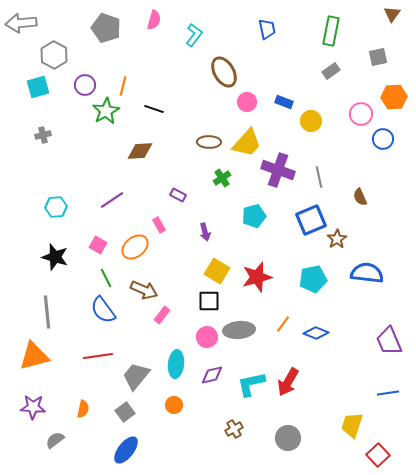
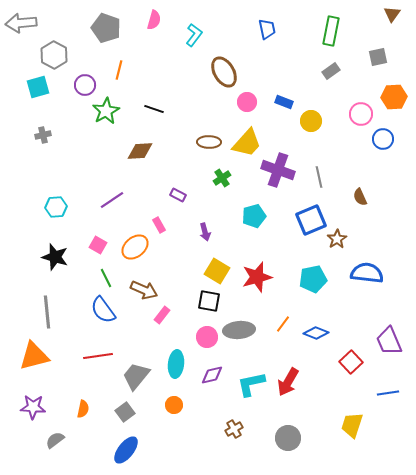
orange line at (123, 86): moved 4 px left, 16 px up
black square at (209, 301): rotated 10 degrees clockwise
red square at (378, 455): moved 27 px left, 93 px up
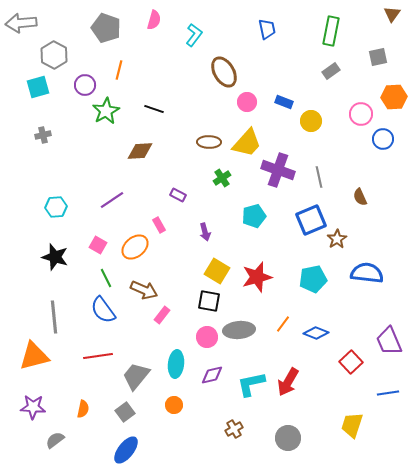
gray line at (47, 312): moved 7 px right, 5 px down
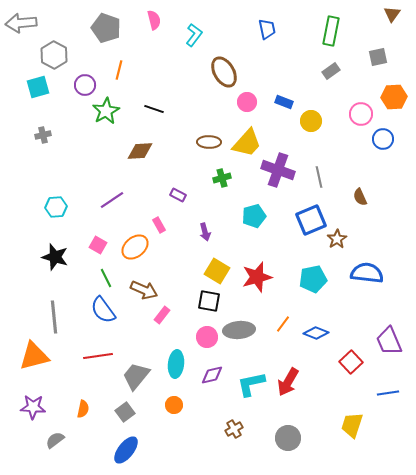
pink semicircle at (154, 20): rotated 30 degrees counterclockwise
green cross at (222, 178): rotated 18 degrees clockwise
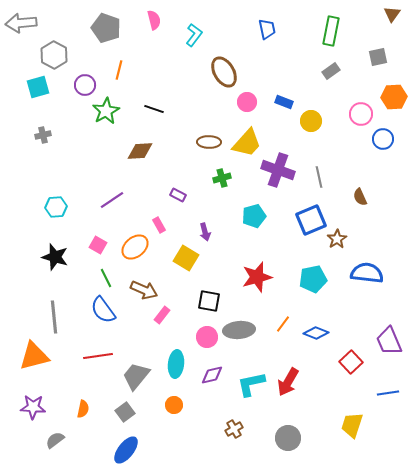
yellow square at (217, 271): moved 31 px left, 13 px up
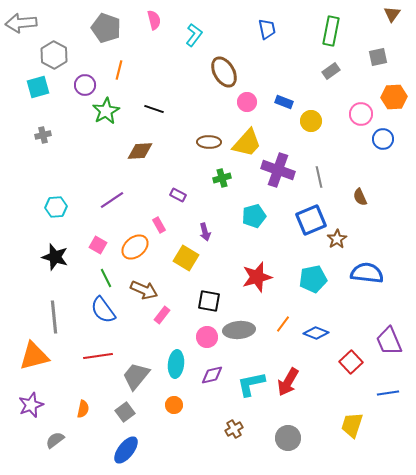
purple star at (33, 407): moved 2 px left, 2 px up; rotated 25 degrees counterclockwise
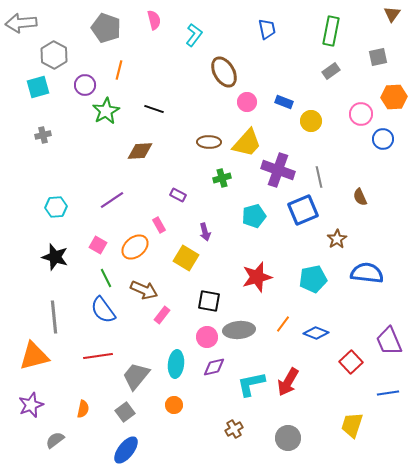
blue square at (311, 220): moved 8 px left, 10 px up
purple diamond at (212, 375): moved 2 px right, 8 px up
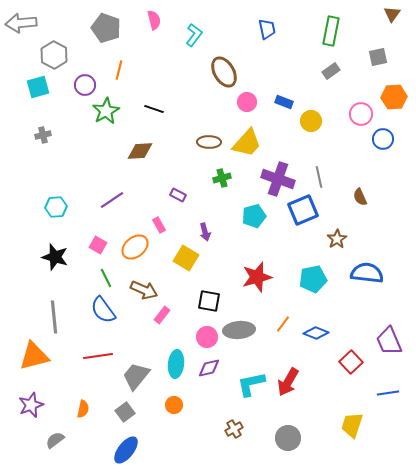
purple cross at (278, 170): moved 9 px down
purple diamond at (214, 367): moved 5 px left, 1 px down
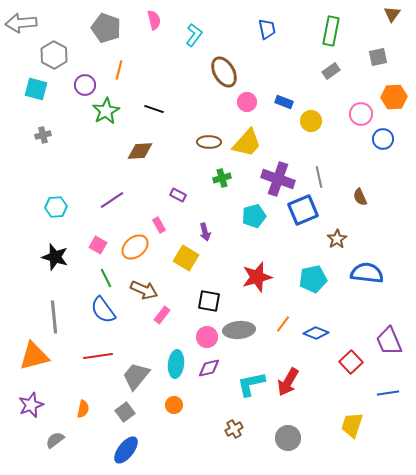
cyan square at (38, 87): moved 2 px left, 2 px down; rotated 30 degrees clockwise
